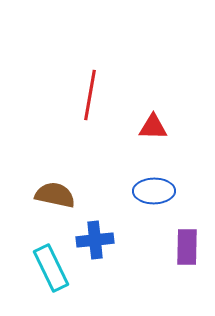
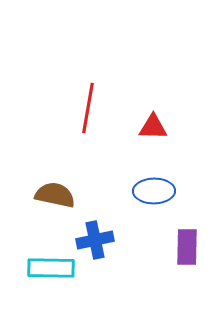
red line: moved 2 px left, 13 px down
blue cross: rotated 6 degrees counterclockwise
cyan rectangle: rotated 63 degrees counterclockwise
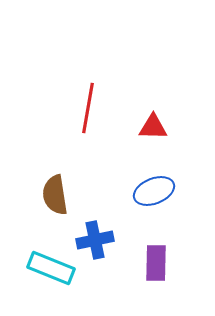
blue ellipse: rotated 21 degrees counterclockwise
brown semicircle: rotated 111 degrees counterclockwise
purple rectangle: moved 31 px left, 16 px down
cyan rectangle: rotated 21 degrees clockwise
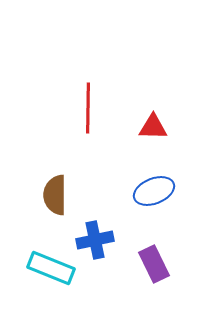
red line: rotated 9 degrees counterclockwise
brown semicircle: rotated 9 degrees clockwise
purple rectangle: moved 2 px left, 1 px down; rotated 27 degrees counterclockwise
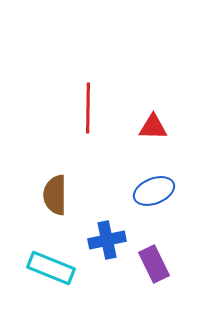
blue cross: moved 12 px right
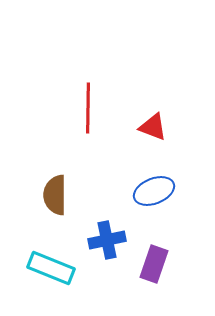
red triangle: rotated 20 degrees clockwise
purple rectangle: rotated 45 degrees clockwise
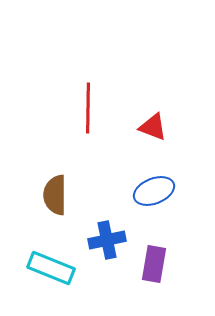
purple rectangle: rotated 9 degrees counterclockwise
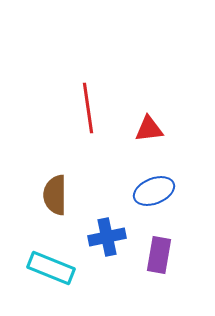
red line: rotated 9 degrees counterclockwise
red triangle: moved 4 px left, 2 px down; rotated 28 degrees counterclockwise
blue cross: moved 3 px up
purple rectangle: moved 5 px right, 9 px up
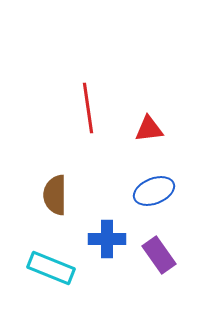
blue cross: moved 2 px down; rotated 12 degrees clockwise
purple rectangle: rotated 45 degrees counterclockwise
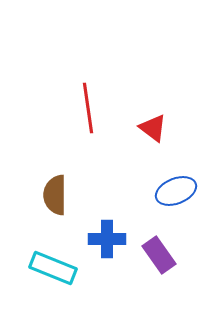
red triangle: moved 4 px right, 1 px up; rotated 44 degrees clockwise
blue ellipse: moved 22 px right
cyan rectangle: moved 2 px right
